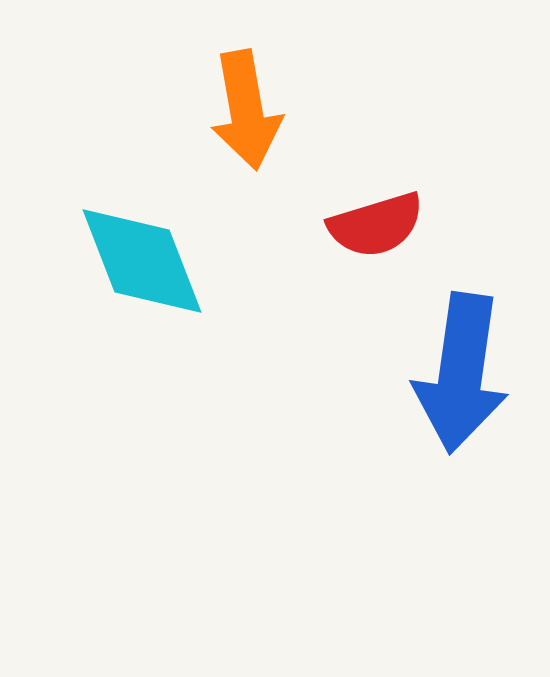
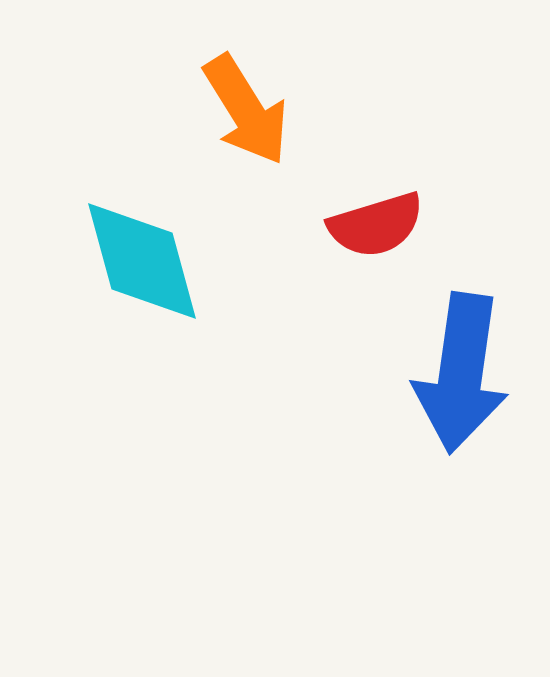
orange arrow: rotated 22 degrees counterclockwise
cyan diamond: rotated 6 degrees clockwise
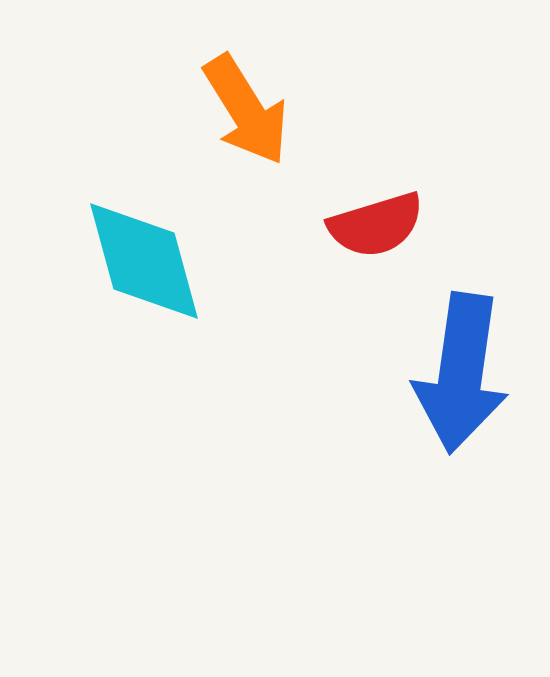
cyan diamond: moved 2 px right
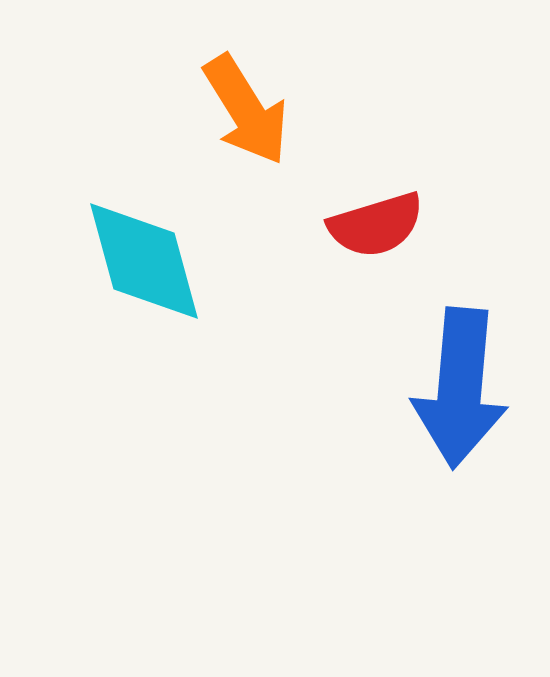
blue arrow: moved 1 px left, 15 px down; rotated 3 degrees counterclockwise
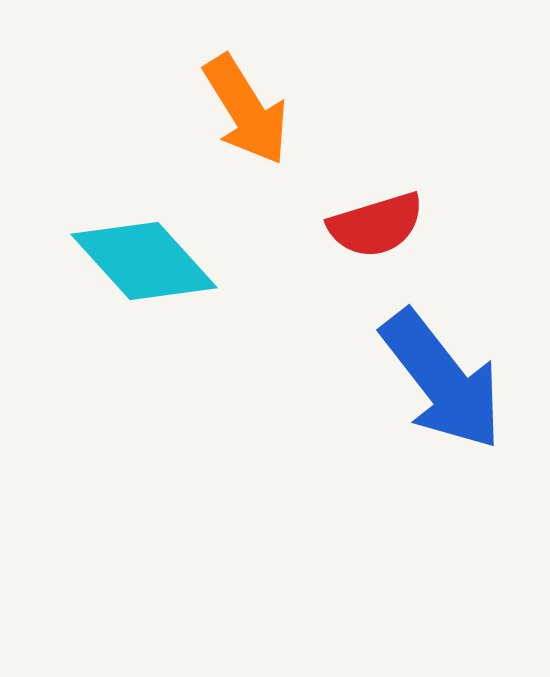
cyan diamond: rotated 27 degrees counterclockwise
blue arrow: moved 18 px left, 8 px up; rotated 43 degrees counterclockwise
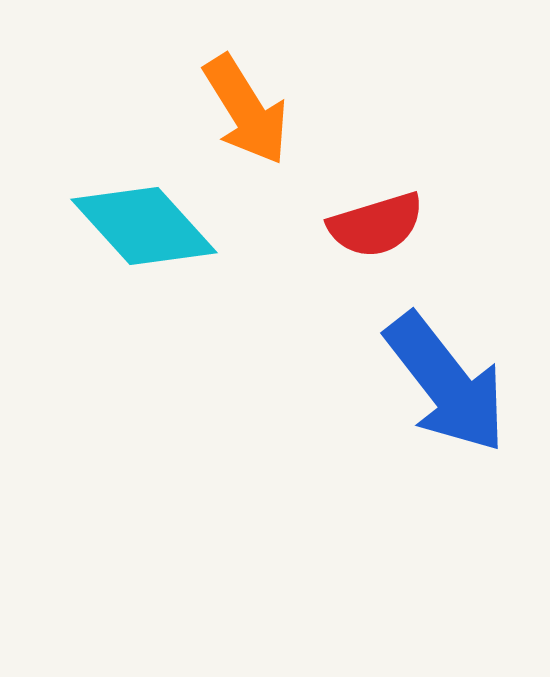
cyan diamond: moved 35 px up
blue arrow: moved 4 px right, 3 px down
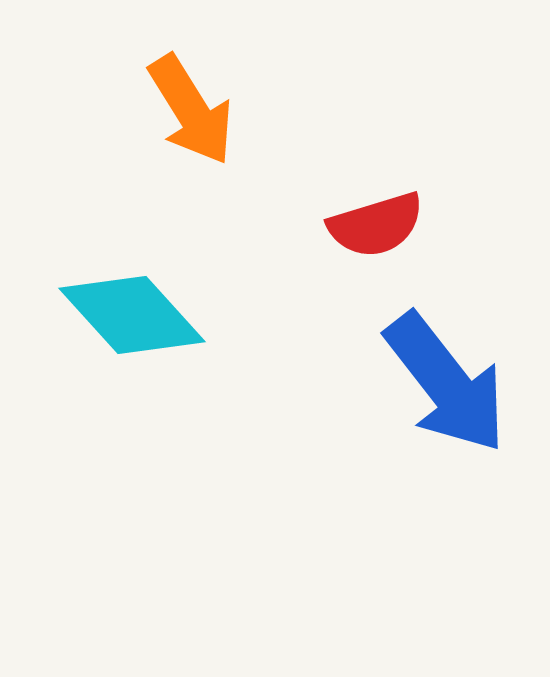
orange arrow: moved 55 px left
cyan diamond: moved 12 px left, 89 px down
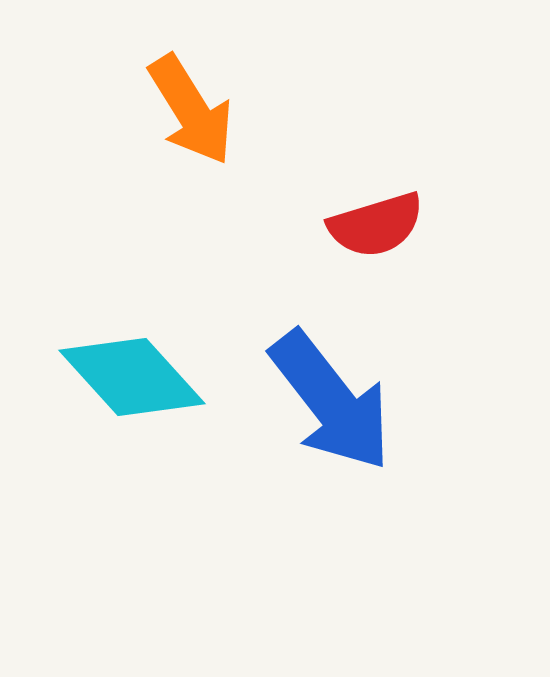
cyan diamond: moved 62 px down
blue arrow: moved 115 px left, 18 px down
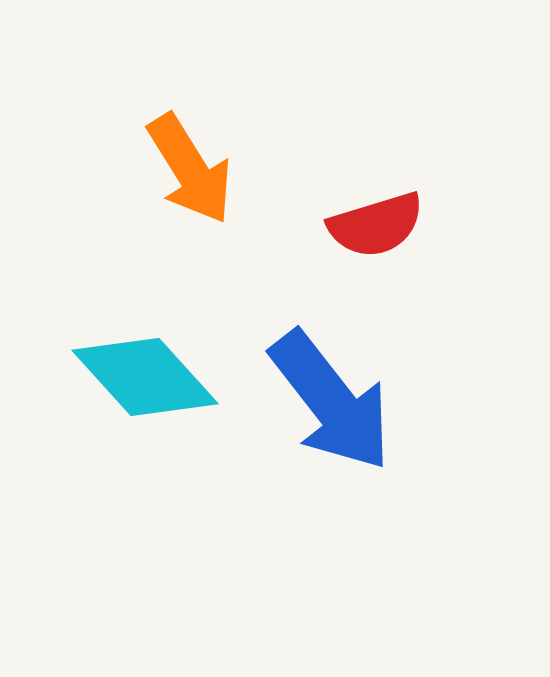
orange arrow: moved 1 px left, 59 px down
cyan diamond: moved 13 px right
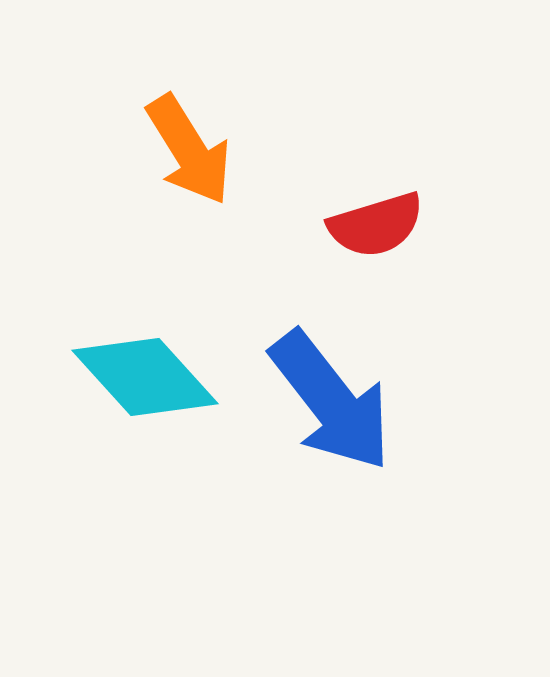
orange arrow: moved 1 px left, 19 px up
